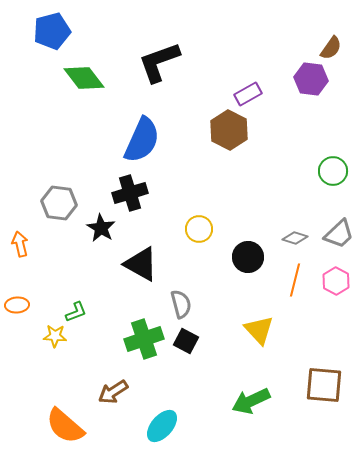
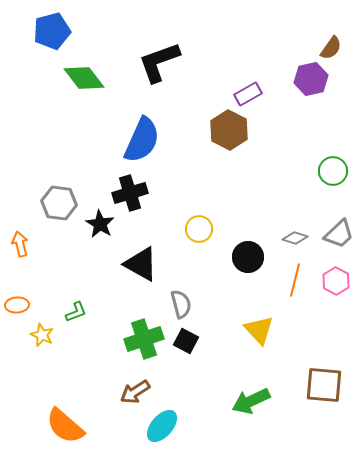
purple hexagon: rotated 20 degrees counterclockwise
black star: moved 1 px left, 4 px up
yellow star: moved 13 px left, 1 px up; rotated 20 degrees clockwise
brown arrow: moved 22 px right
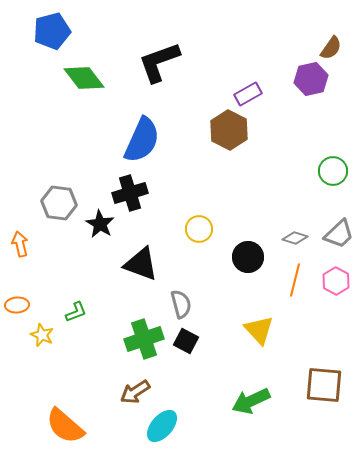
black triangle: rotated 9 degrees counterclockwise
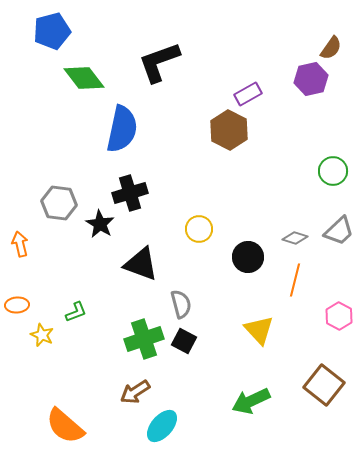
blue semicircle: moved 20 px left, 11 px up; rotated 12 degrees counterclockwise
gray trapezoid: moved 3 px up
pink hexagon: moved 3 px right, 35 px down
black square: moved 2 px left
brown square: rotated 33 degrees clockwise
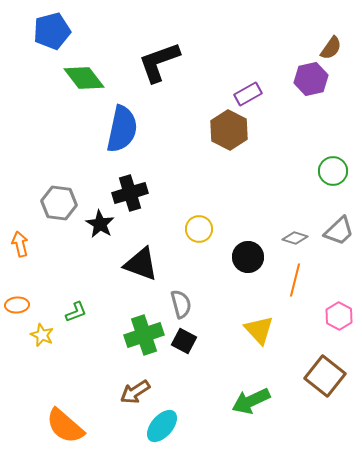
green cross: moved 4 px up
brown square: moved 1 px right, 9 px up
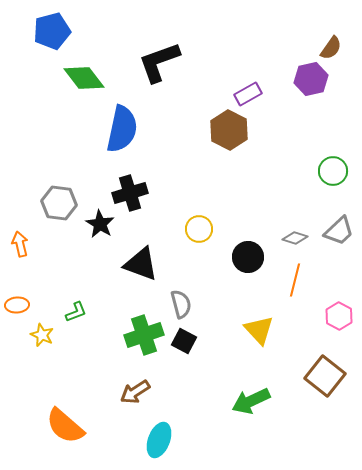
cyan ellipse: moved 3 px left, 14 px down; rotated 20 degrees counterclockwise
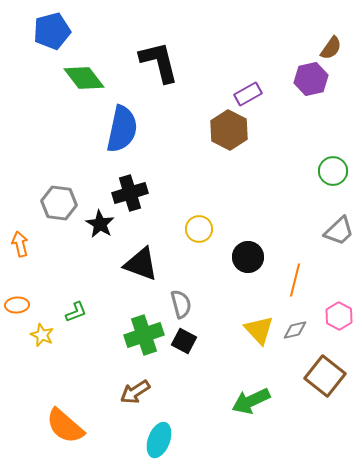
black L-shape: rotated 96 degrees clockwise
gray diamond: moved 92 px down; rotated 30 degrees counterclockwise
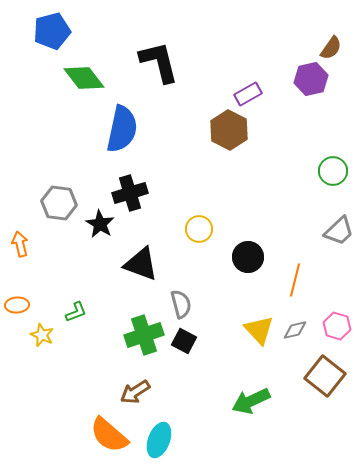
pink hexagon: moved 2 px left, 10 px down; rotated 12 degrees counterclockwise
orange semicircle: moved 44 px right, 9 px down
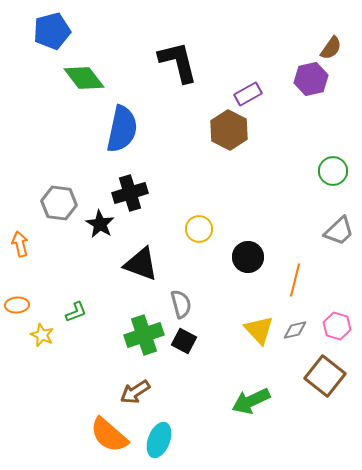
black L-shape: moved 19 px right
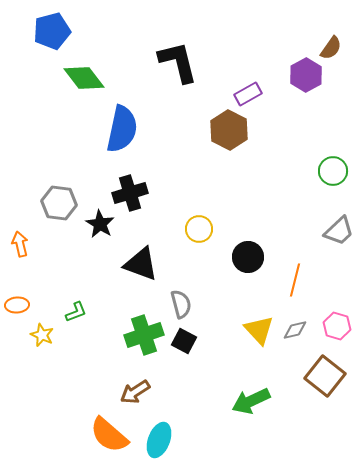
purple hexagon: moved 5 px left, 4 px up; rotated 16 degrees counterclockwise
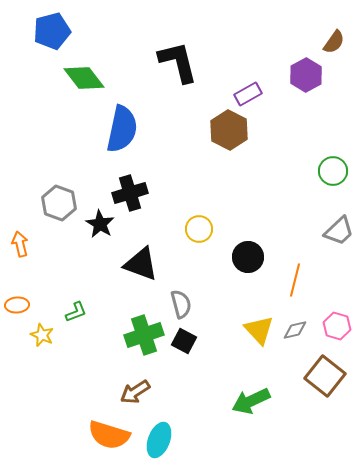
brown semicircle: moved 3 px right, 6 px up
gray hexagon: rotated 12 degrees clockwise
orange semicircle: rotated 24 degrees counterclockwise
